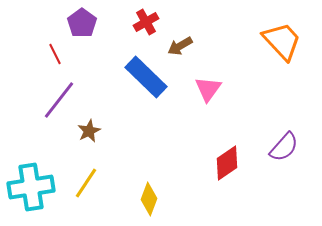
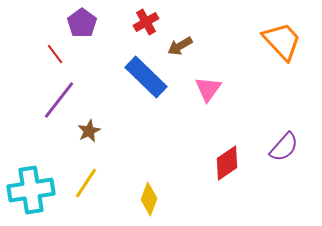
red line: rotated 10 degrees counterclockwise
cyan cross: moved 3 px down
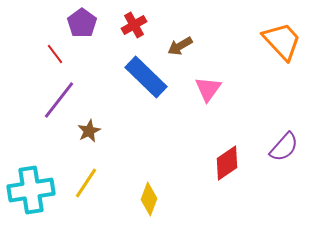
red cross: moved 12 px left, 3 px down
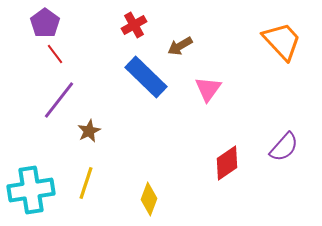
purple pentagon: moved 37 px left
yellow line: rotated 16 degrees counterclockwise
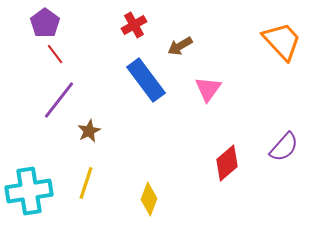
blue rectangle: moved 3 px down; rotated 9 degrees clockwise
red diamond: rotated 6 degrees counterclockwise
cyan cross: moved 2 px left, 1 px down
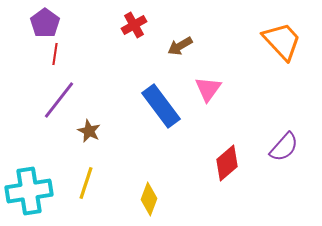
red line: rotated 45 degrees clockwise
blue rectangle: moved 15 px right, 26 px down
brown star: rotated 20 degrees counterclockwise
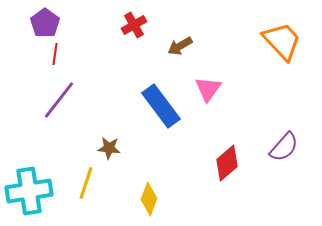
brown star: moved 20 px right, 17 px down; rotated 20 degrees counterclockwise
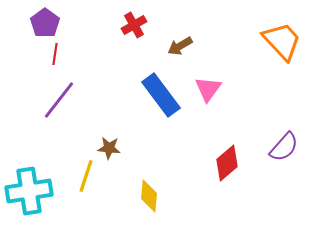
blue rectangle: moved 11 px up
yellow line: moved 7 px up
yellow diamond: moved 3 px up; rotated 16 degrees counterclockwise
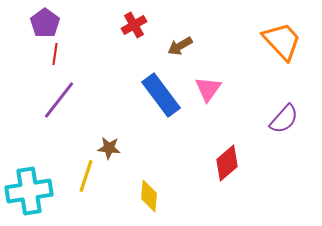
purple semicircle: moved 28 px up
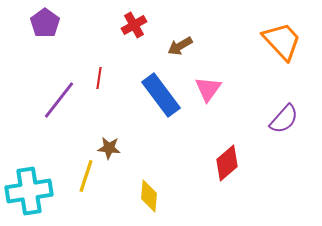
red line: moved 44 px right, 24 px down
